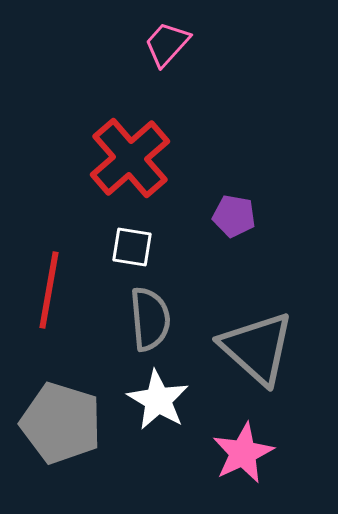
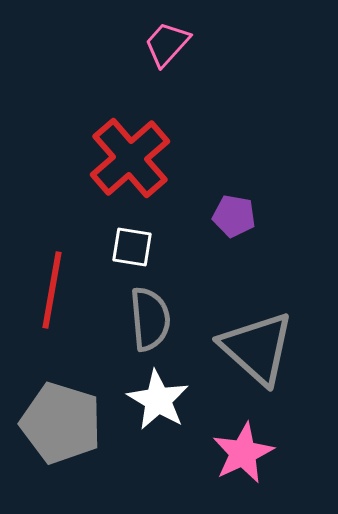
red line: moved 3 px right
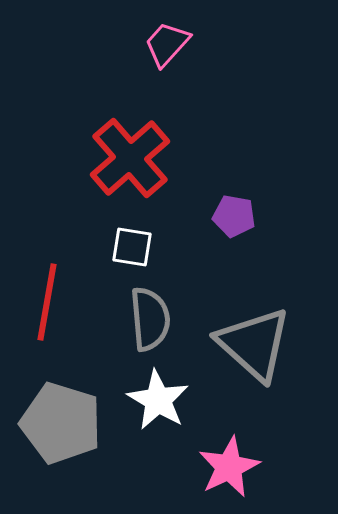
red line: moved 5 px left, 12 px down
gray triangle: moved 3 px left, 4 px up
pink star: moved 14 px left, 14 px down
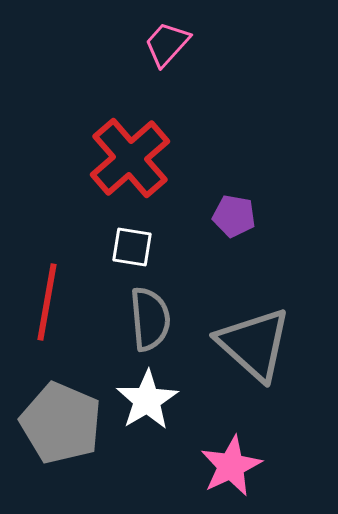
white star: moved 11 px left; rotated 10 degrees clockwise
gray pentagon: rotated 6 degrees clockwise
pink star: moved 2 px right, 1 px up
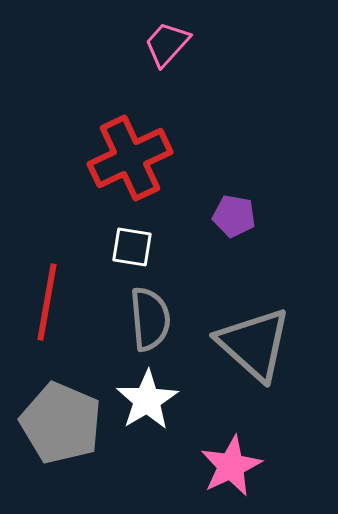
red cross: rotated 16 degrees clockwise
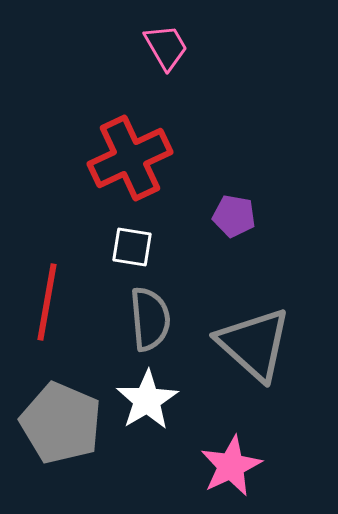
pink trapezoid: moved 1 px left, 3 px down; rotated 108 degrees clockwise
